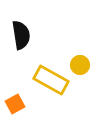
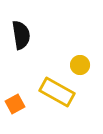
yellow rectangle: moved 6 px right, 12 px down
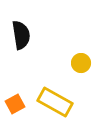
yellow circle: moved 1 px right, 2 px up
yellow rectangle: moved 2 px left, 10 px down
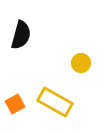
black semicircle: rotated 24 degrees clockwise
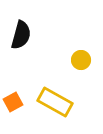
yellow circle: moved 3 px up
orange square: moved 2 px left, 2 px up
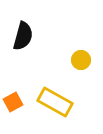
black semicircle: moved 2 px right, 1 px down
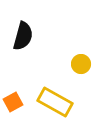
yellow circle: moved 4 px down
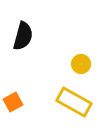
yellow rectangle: moved 19 px right
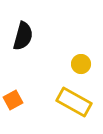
orange square: moved 2 px up
